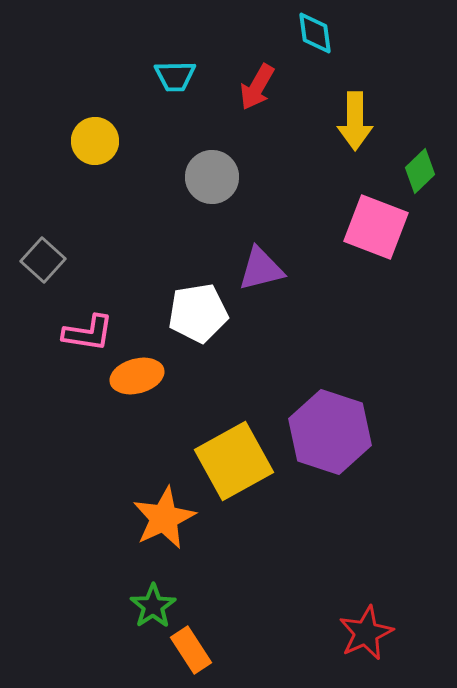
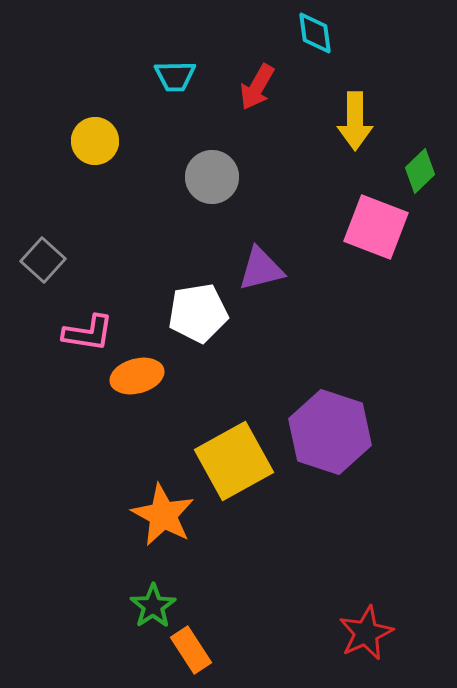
orange star: moved 1 px left, 3 px up; rotated 18 degrees counterclockwise
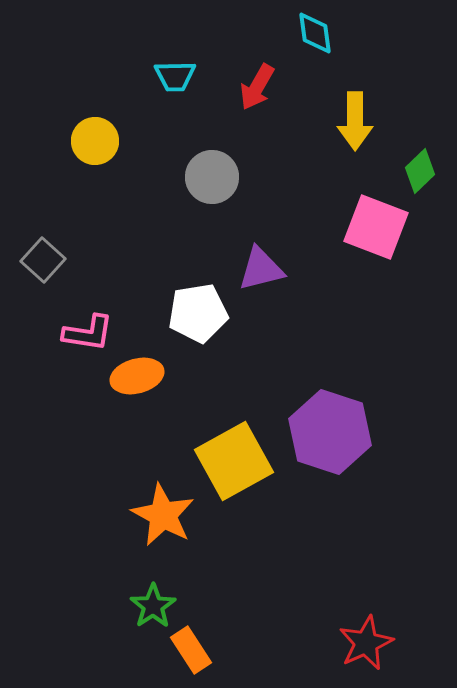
red star: moved 10 px down
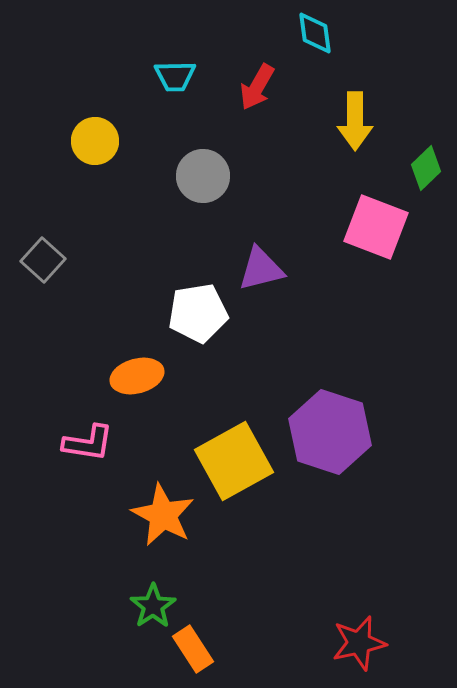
green diamond: moved 6 px right, 3 px up
gray circle: moved 9 px left, 1 px up
pink L-shape: moved 110 px down
red star: moved 7 px left; rotated 12 degrees clockwise
orange rectangle: moved 2 px right, 1 px up
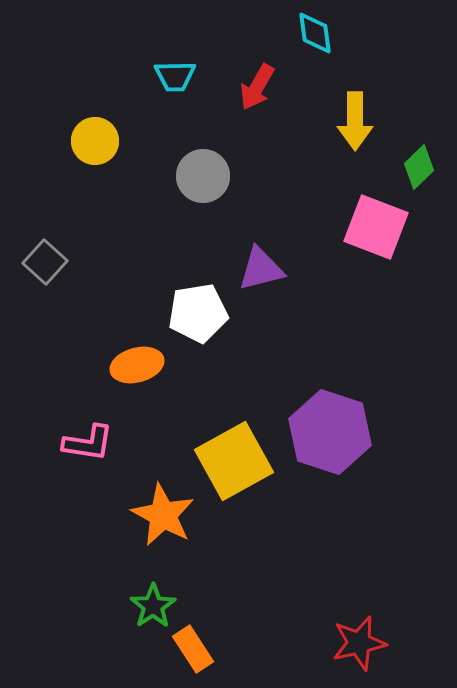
green diamond: moved 7 px left, 1 px up
gray square: moved 2 px right, 2 px down
orange ellipse: moved 11 px up
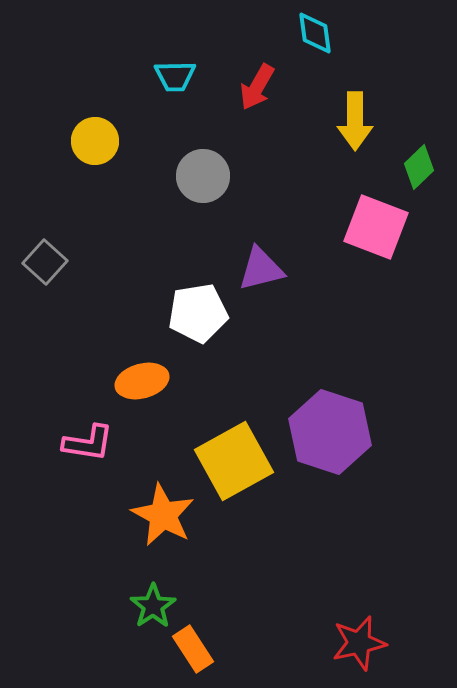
orange ellipse: moved 5 px right, 16 px down
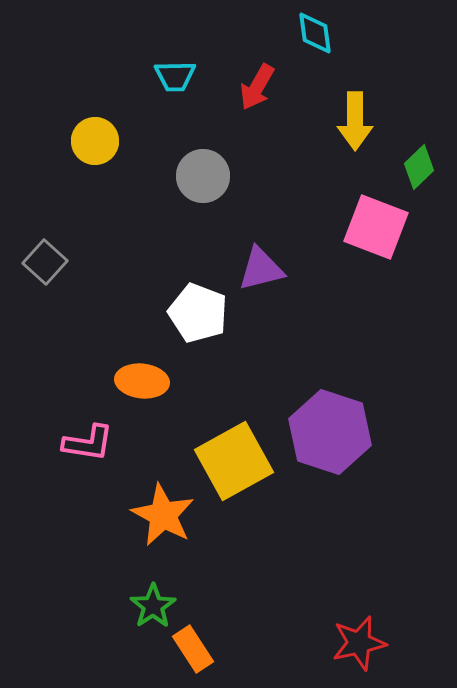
white pentagon: rotated 30 degrees clockwise
orange ellipse: rotated 21 degrees clockwise
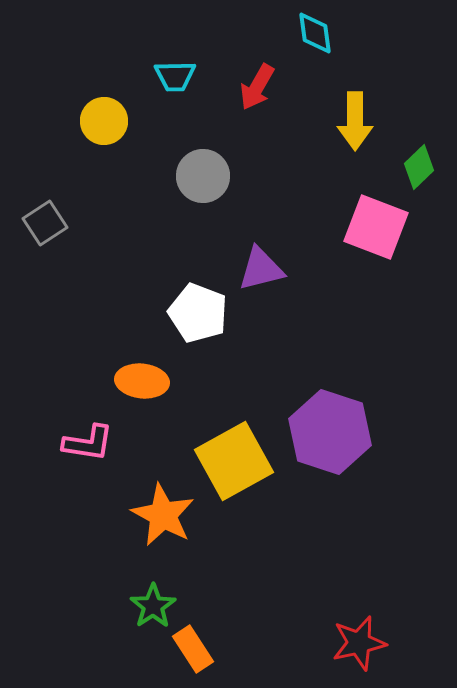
yellow circle: moved 9 px right, 20 px up
gray square: moved 39 px up; rotated 15 degrees clockwise
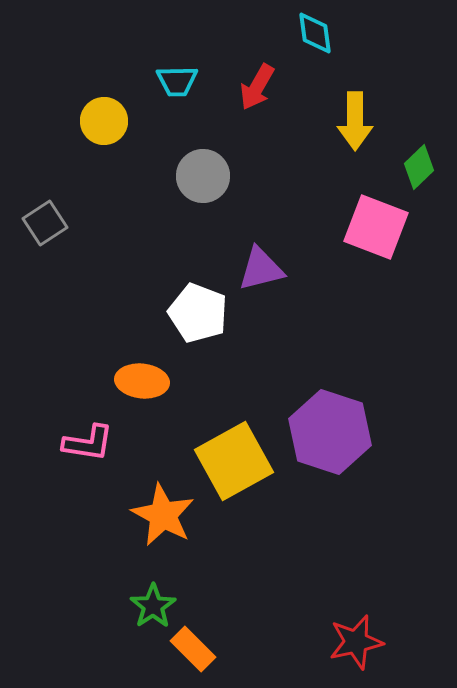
cyan trapezoid: moved 2 px right, 5 px down
red star: moved 3 px left, 1 px up
orange rectangle: rotated 12 degrees counterclockwise
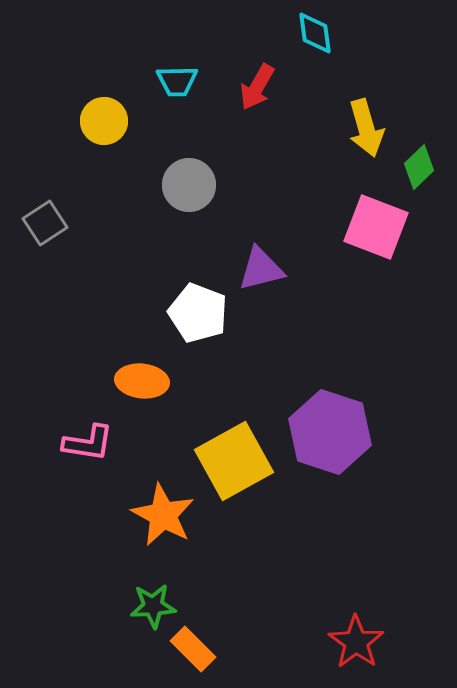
yellow arrow: moved 11 px right, 7 px down; rotated 16 degrees counterclockwise
gray circle: moved 14 px left, 9 px down
green star: rotated 30 degrees clockwise
red star: rotated 24 degrees counterclockwise
